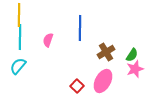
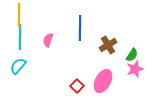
brown cross: moved 2 px right, 7 px up
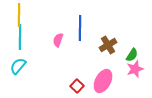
pink semicircle: moved 10 px right
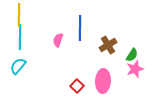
pink ellipse: rotated 25 degrees counterclockwise
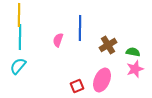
green semicircle: moved 1 px right, 3 px up; rotated 112 degrees counterclockwise
pink ellipse: moved 1 px left, 1 px up; rotated 20 degrees clockwise
red square: rotated 24 degrees clockwise
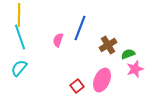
blue line: rotated 20 degrees clockwise
cyan line: rotated 20 degrees counterclockwise
green semicircle: moved 5 px left, 2 px down; rotated 32 degrees counterclockwise
cyan semicircle: moved 1 px right, 2 px down
red square: rotated 16 degrees counterclockwise
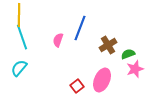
cyan line: moved 2 px right
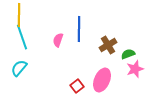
blue line: moved 1 px left, 1 px down; rotated 20 degrees counterclockwise
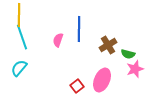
green semicircle: rotated 144 degrees counterclockwise
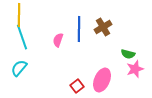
brown cross: moved 5 px left, 18 px up
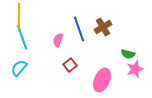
blue line: rotated 20 degrees counterclockwise
red square: moved 7 px left, 21 px up
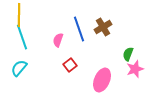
green semicircle: rotated 96 degrees clockwise
